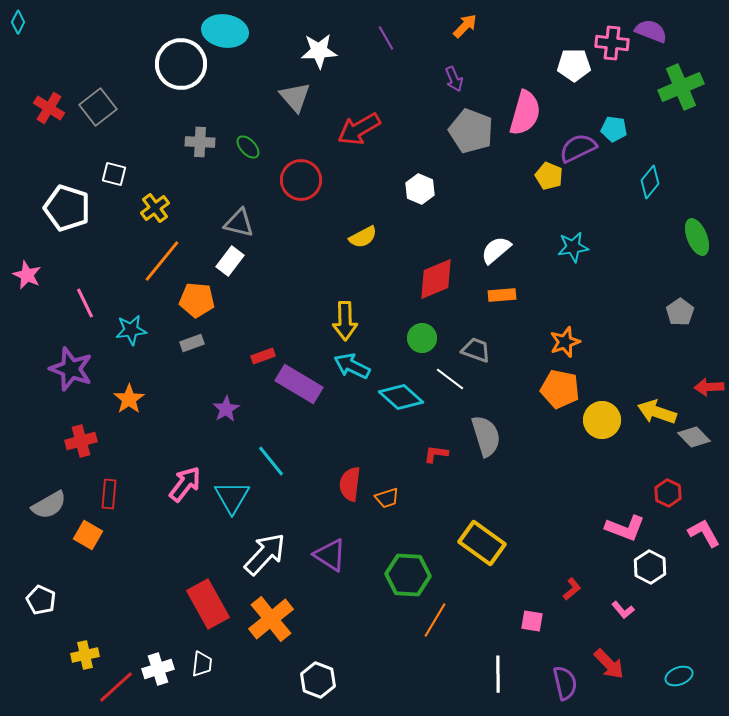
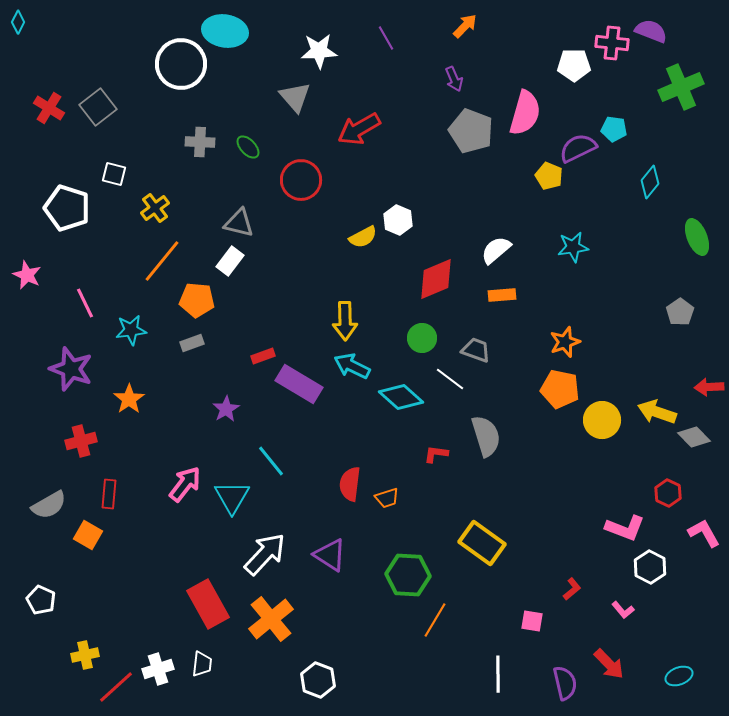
white hexagon at (420, 189): moved 22 px left, 31 px down
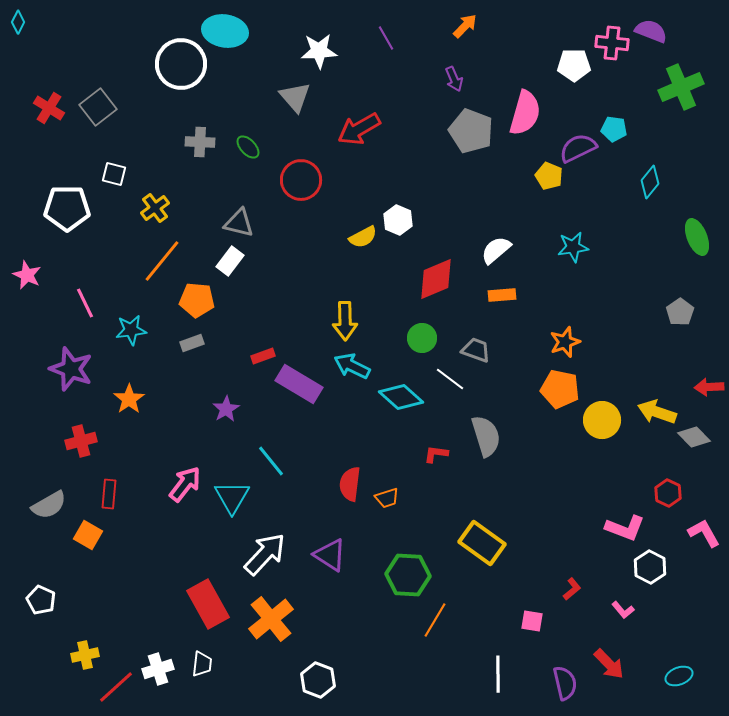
white pentagon at (67, 208): rotated 18 degrees counterclockwise
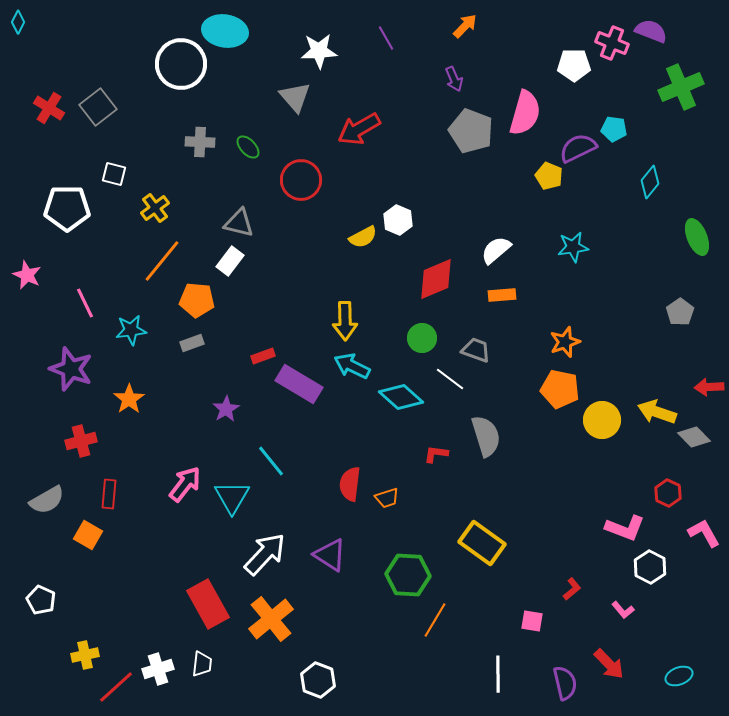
pink cross at (612, 43): rotated 16 degrees clockwise
gray semicircle at (49, 505): moved 2 px left, 5 px up
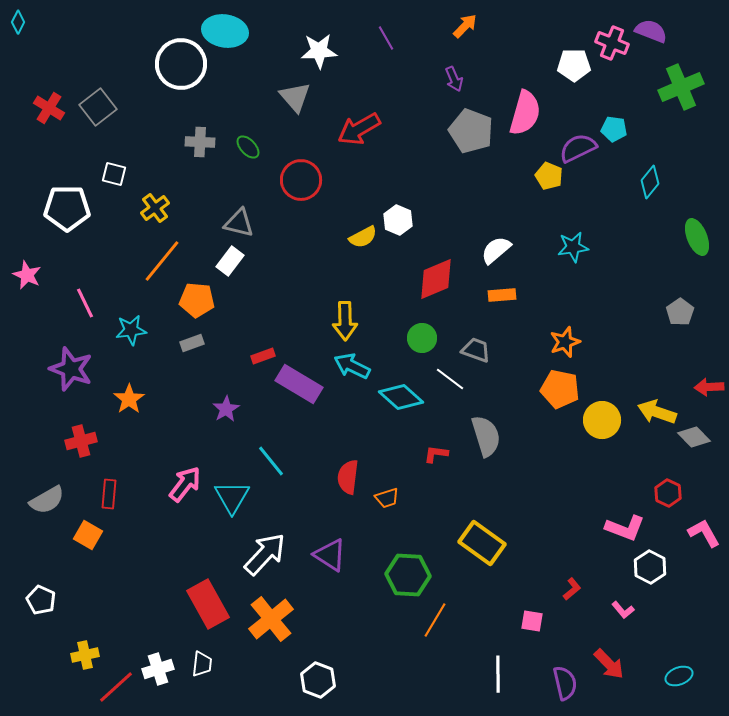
red semicircle at (350, 484): moved 2 px left, 7 px up
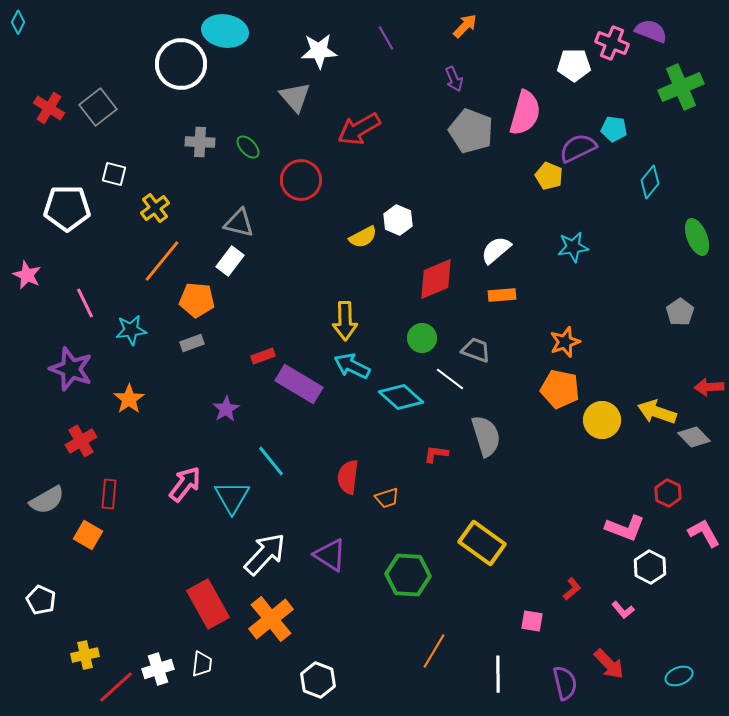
red cross at (81, 441): rotated 16 degrees counterclockwise
orange line at (435, 620): moved 1 px left, 31 px down
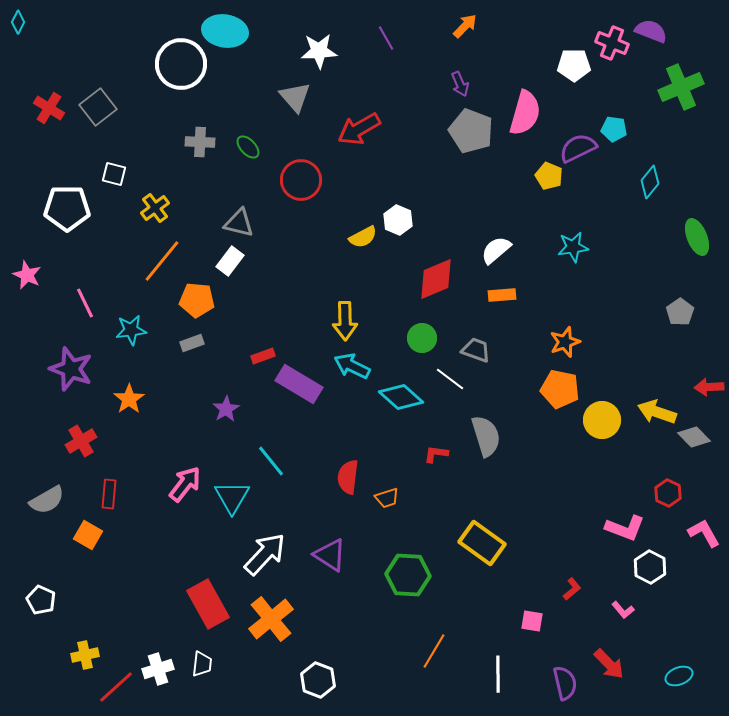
purple arrow at (454, 79): moved 6 px right, 5 px down
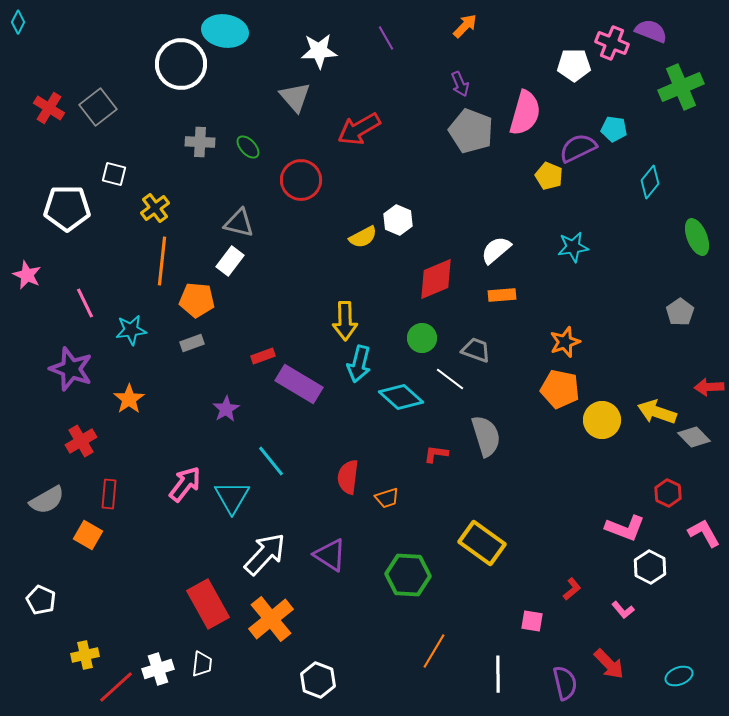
orange line at (162, 261): rotated 33 degrees counterclockwise
cyan arrow at (352, 366): moved 7 px right, 2 px up; rotated 102 degrees counterclockwise
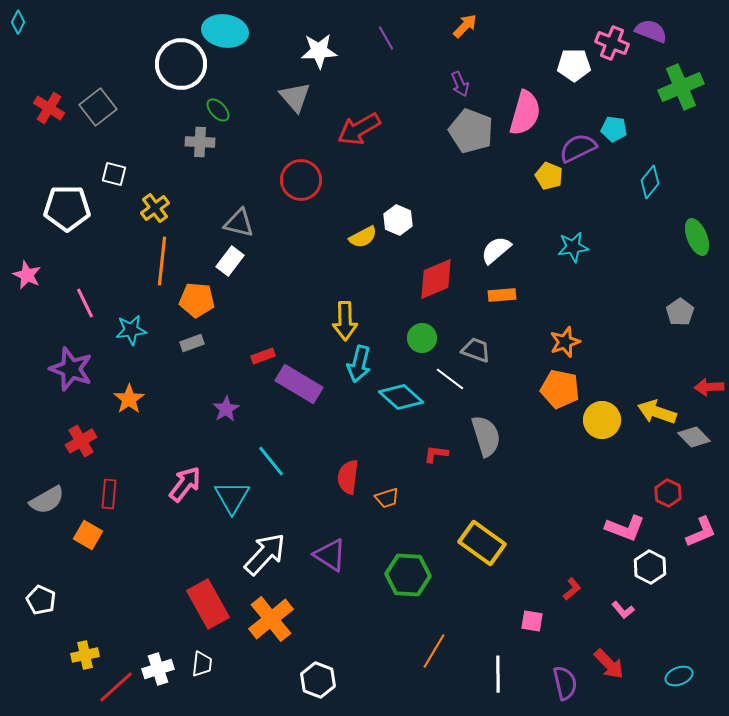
green ellipse at (248, 147): moved 30 px left, 37 px up
pink L-shape at (704, 533): moved 3 px left, 1 px up; rotated 96 degrees clockwise
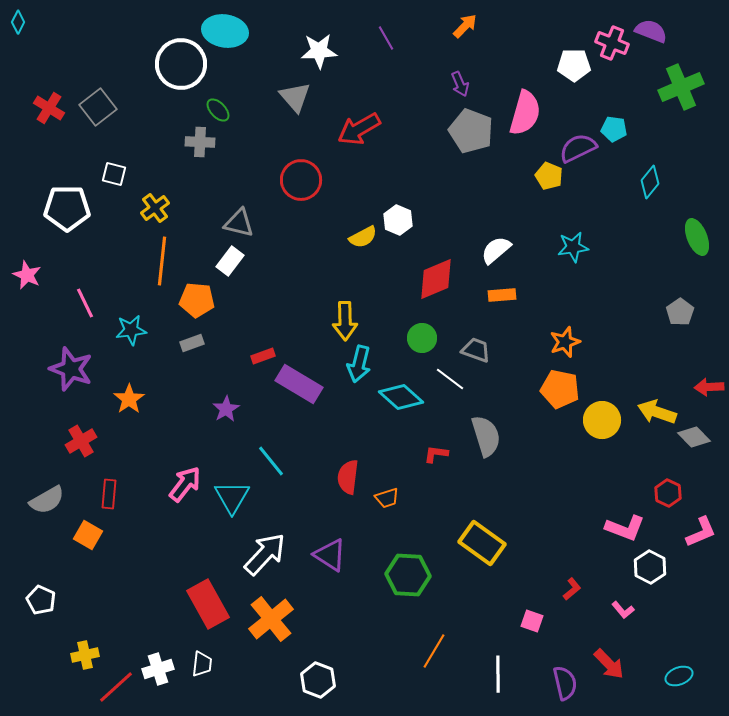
pink square at (532, 621): rotated 10 degrees clockwise
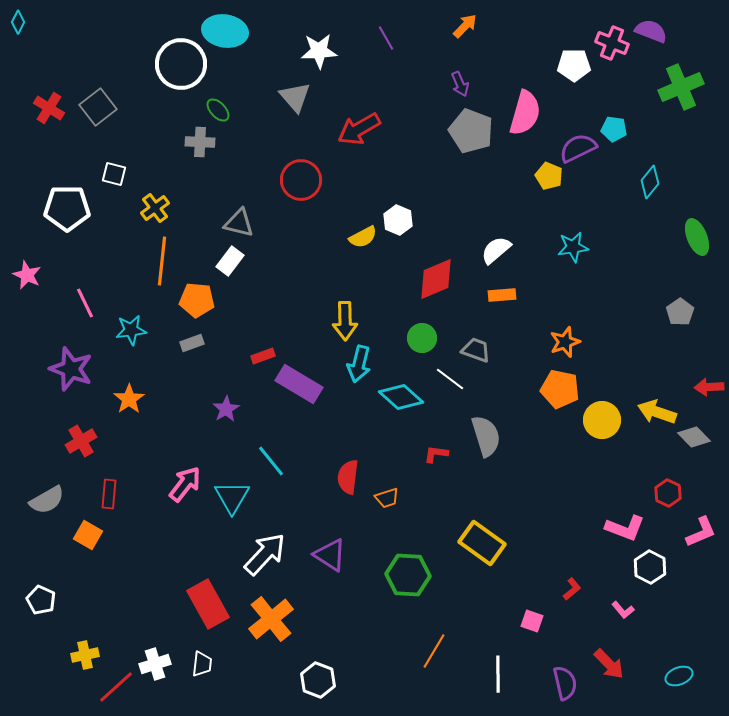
white cross at (158, 669): moved 3 px left, 5 px up
